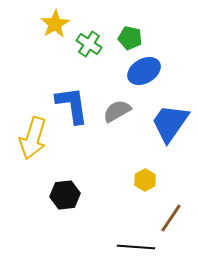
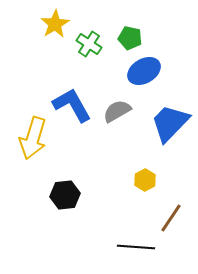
blue L-shape: rotated 21 degrees counterclockwise
blue trapezoid: rotated 9 degrees clockwise
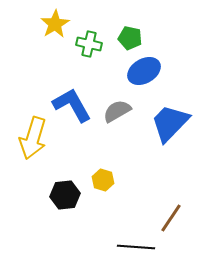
green cross: rotated 20 degrees counterclockwise
yellow hexagon: moved 42 px left; rotated 15 degrees counterclockwise
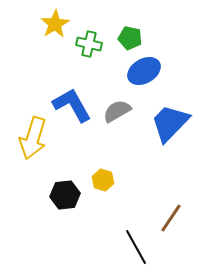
black line: rotated 57 degrees clockwise
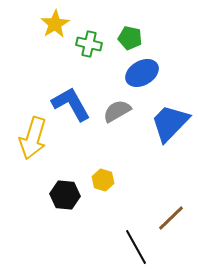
blue ellipse: moved 2 px left, 2 px down
blue L-shape: moved 1 px left, 1 px up
black hexagon: rotated 12 degrees clockwise
brown line: rotated 12 degrees clockwise
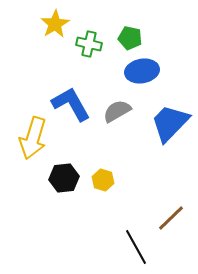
blue ellipse: moved 2 px up; rotated 20 degrees clockwise
black hexagon: moved 1 px left, 17 px up; rotated 12 degrees counterclockwise
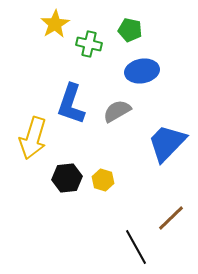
green pentagon: moved 8 px up
blue L-shape: rotated 132 degrees counterclockwise
blue trapezoid: moved 3 px left, 20 px down
black hexagon: moved 3 px right
